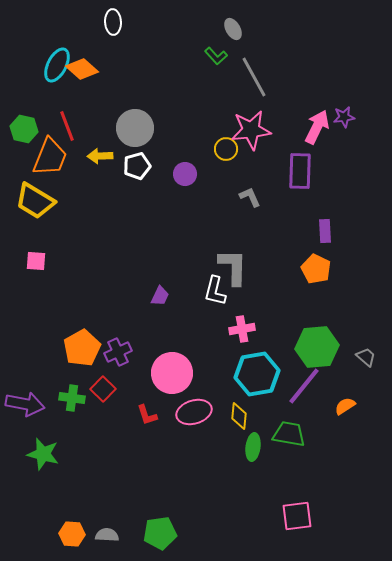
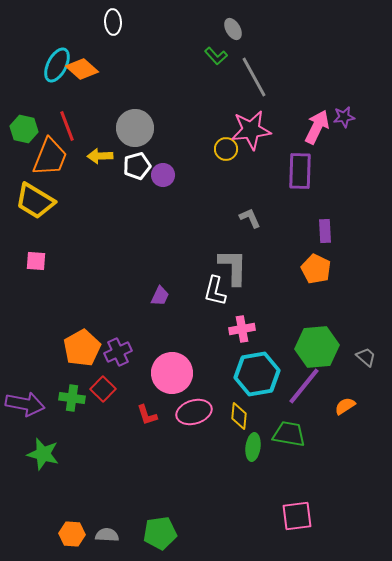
purple circle at (185, 174): moved 22 px left, 1 px down
gray L-shape at (250, 197): moved 21 px down
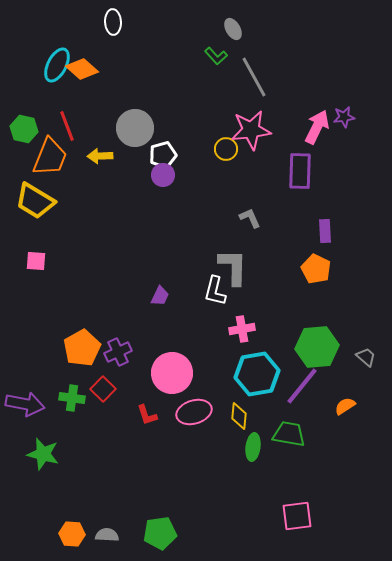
white pentagon at (137, 166): moved 26 px right, 11 px up
purple line at (304, 386): moved 2 px left
